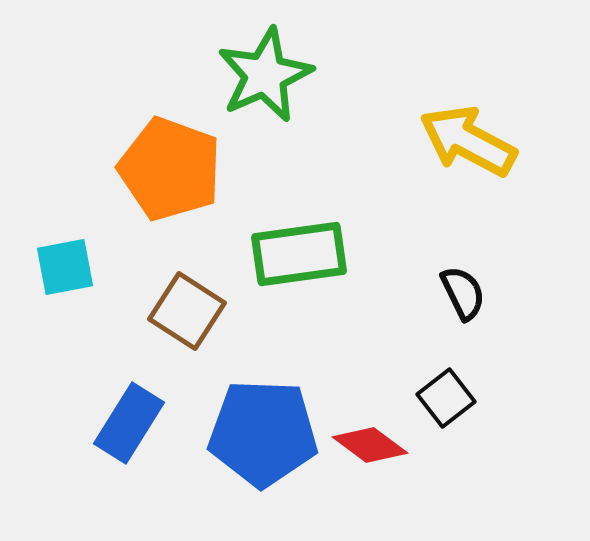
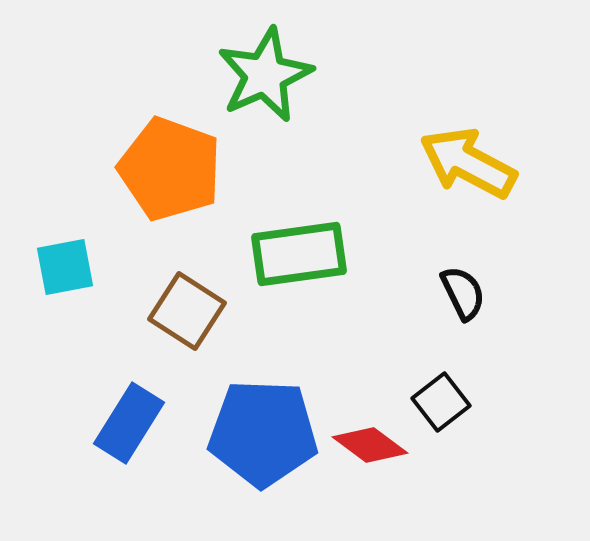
yellow arrow: moved 22 px down
black square: moved 5 px left, 4 px down
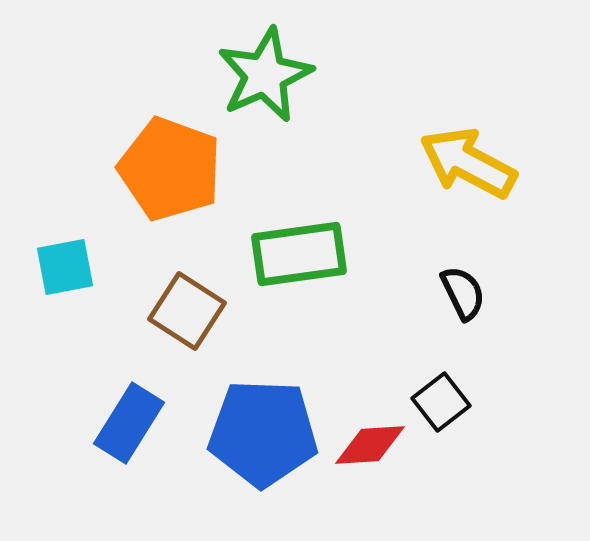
red diamond: rotated 40 degrees counterclockwise
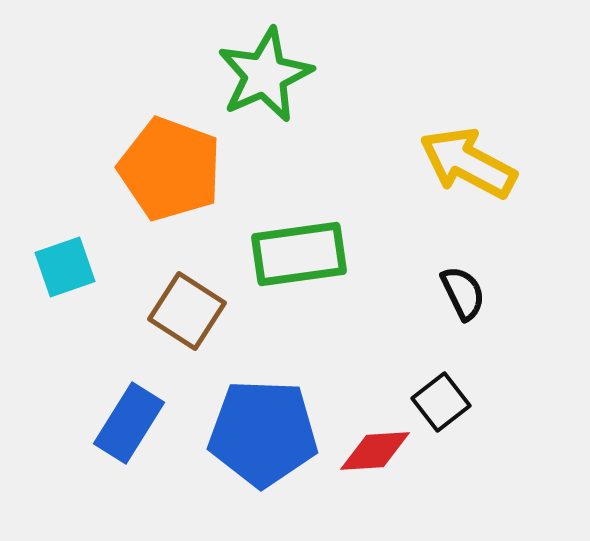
cyan square: rotated 8 degrees counterclockwise
red diamond: moved 5 px right, 6 px down
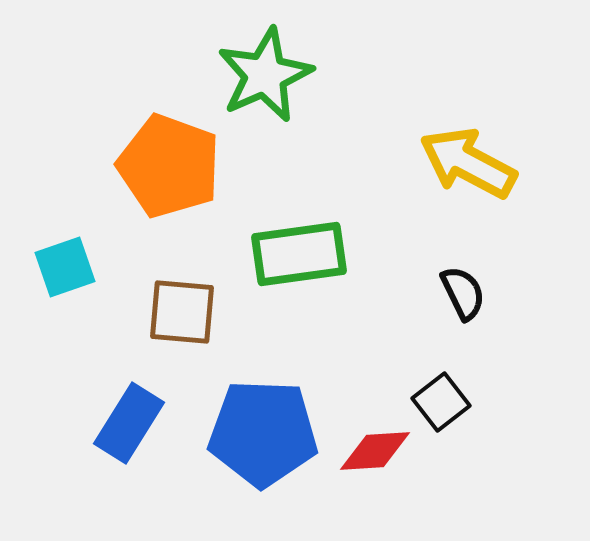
orange pentagon: moved 1 px left, 3 px up
brown square: moved 5 px left, 1 px down; rotated 28 degrees counterclockwise
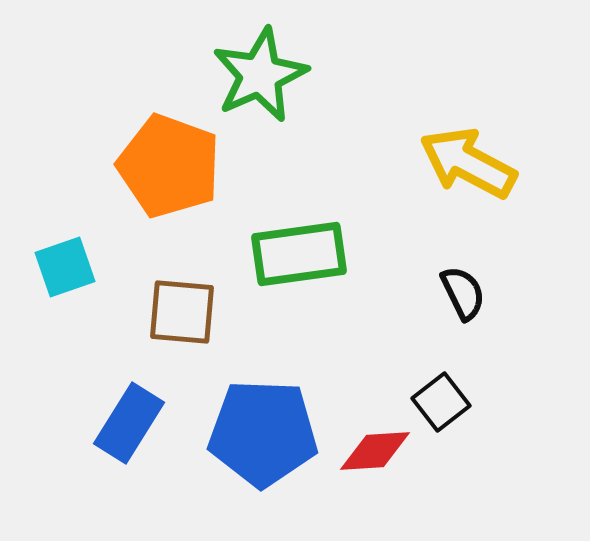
green star: moved 5 px left
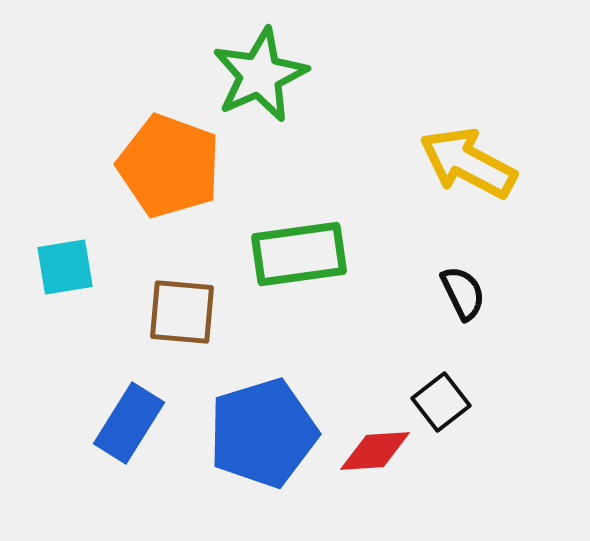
cyan square: rotated 10 degrees clockwise
blue pentagon: rotated 19 degrees counterclockwise
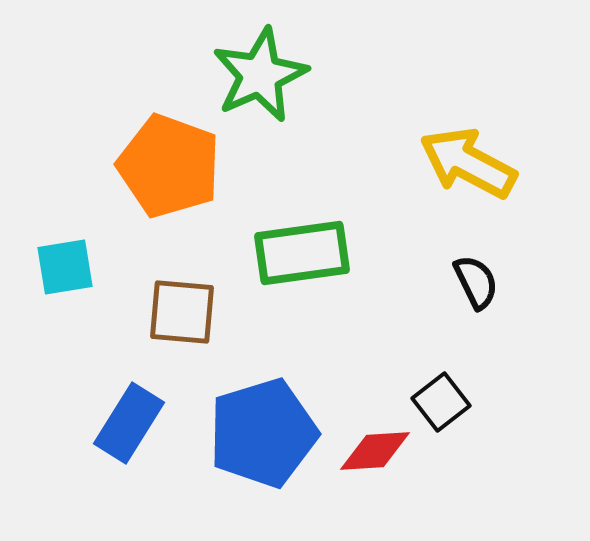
green rectangle: moved 3 px right, 1 px up
black semicircle: moved 13 px right, 11 px up
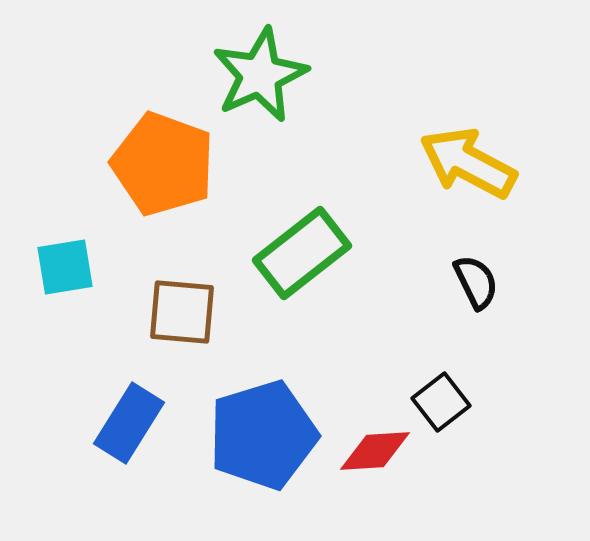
orange pentagon: moved 6 px left, 2 px up
green rectangle: rotated 30 degrees counterclockwise
blue pentagon: moved 2 px down
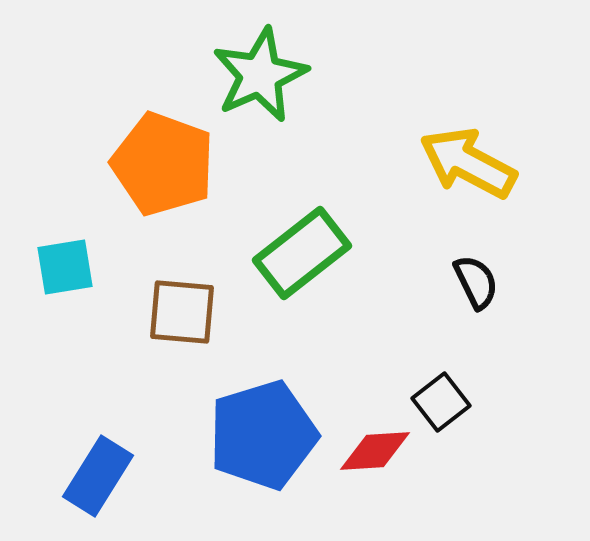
blue rectangle: moved 31 px left, 53 px down
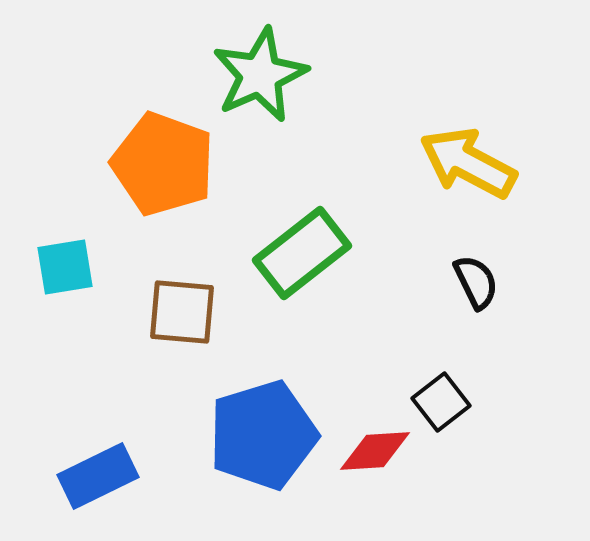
blue rectangle: rotated 32 degrees clockwise
